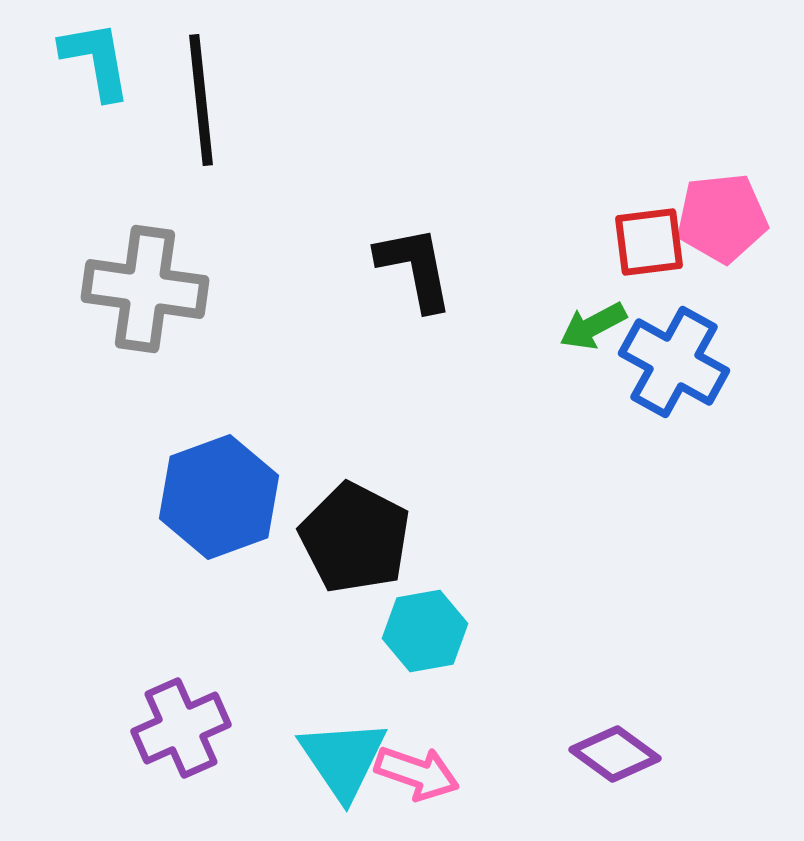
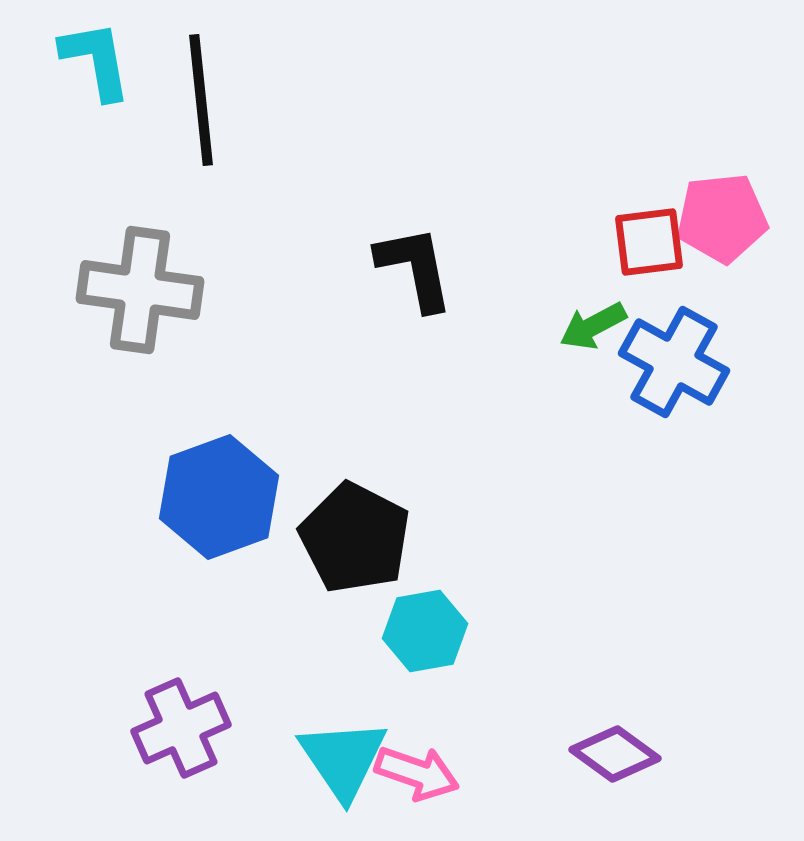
gray cross: moved 5 px left, 1 px down
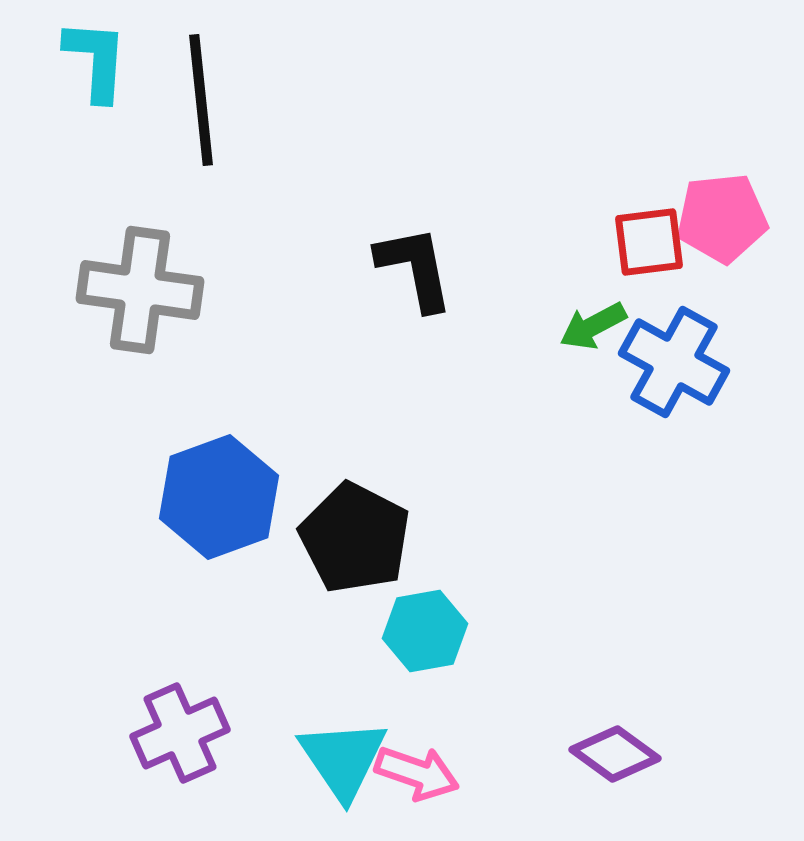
cyan L-shape: rotated 14 degrees clockwise
purple cross: moved 1 px left, 5 px down
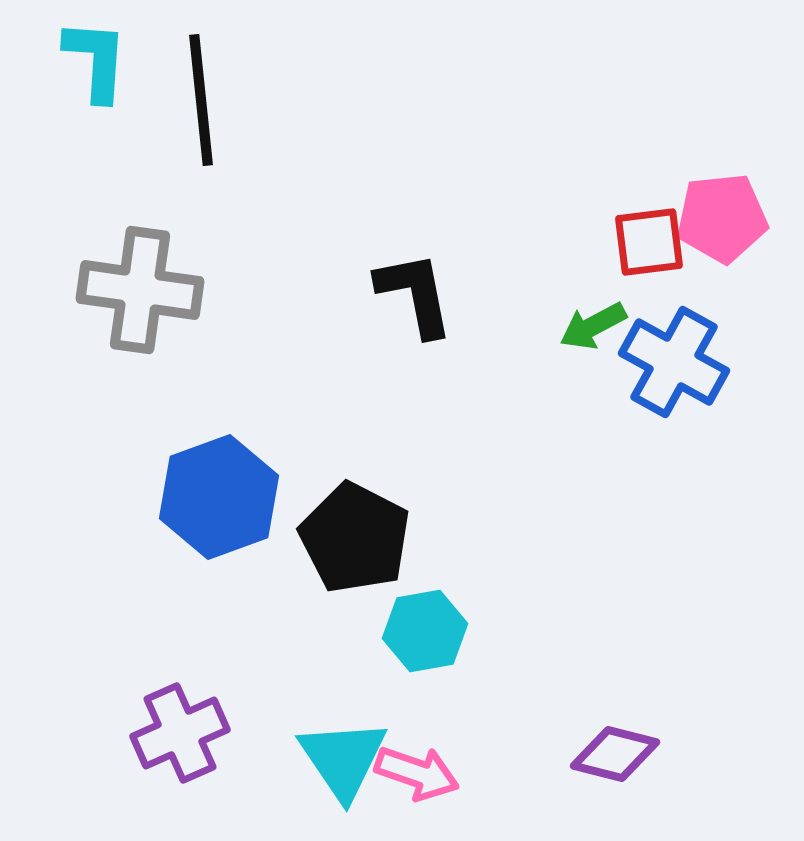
black L-shape: moved 26 px down
purple diamond: rotated 22 degrees counterclockwise
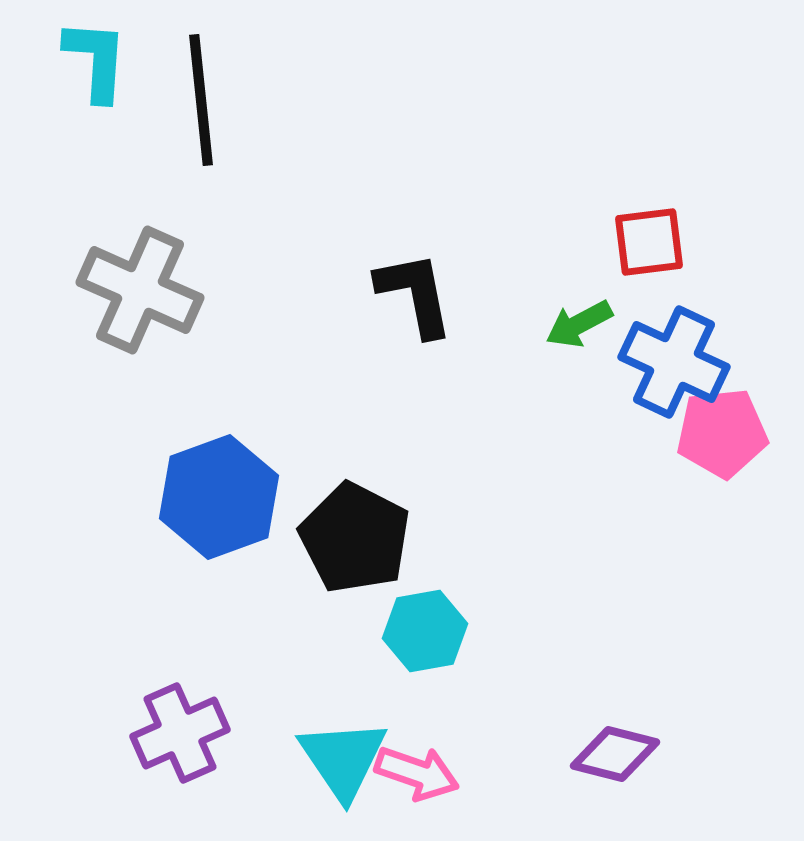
pink pentagon: moved 215 px down
gray cross: rotated 16 degrees clockwise
green arrow: moved 14 px left, 2 px up
blue cross: rotated 4 degrees counterclockwise
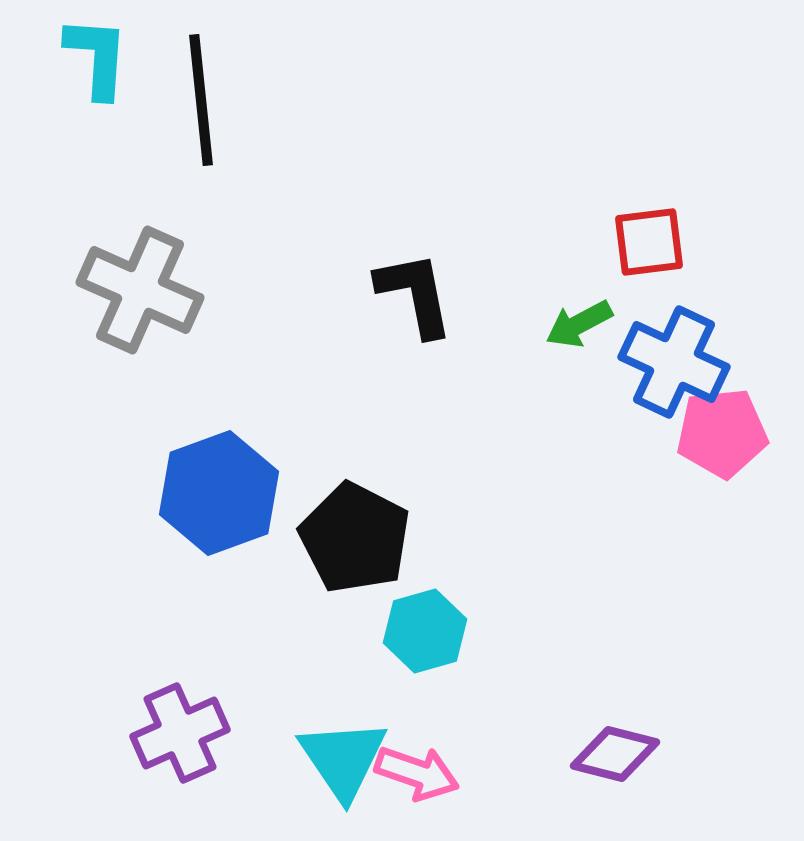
cyan L-shape: moved 1 px right, 3 px up
blue hexagon: moved 4 px up
cyan hexagon: rotated 6 degrees counterclockwise
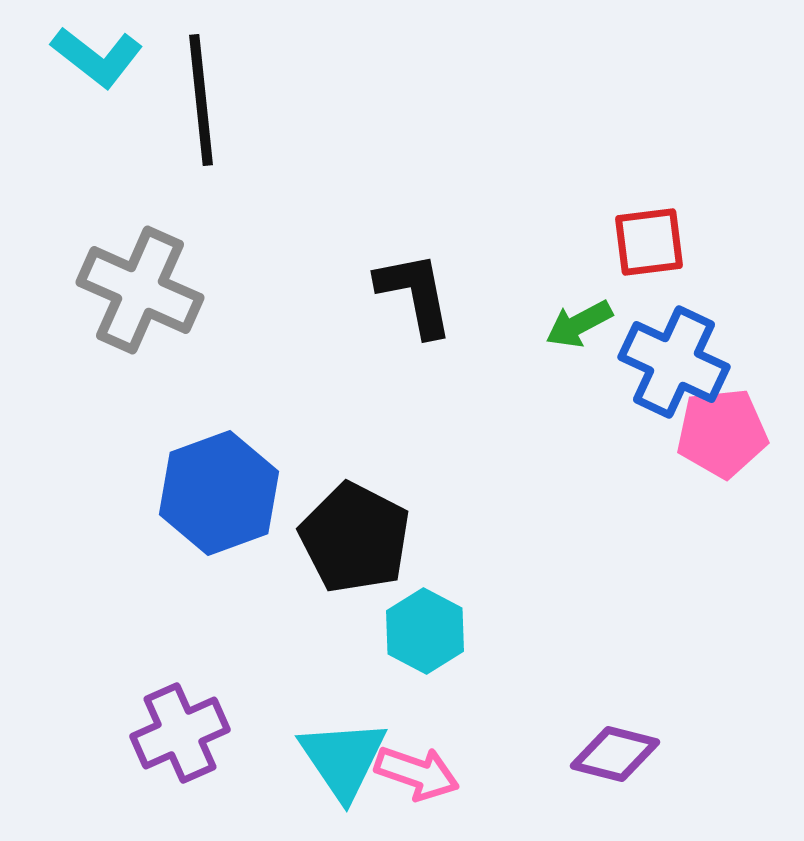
cyan L-shape: rotated 124 degrees clockwise
cyan hexagon: rotated 16 degrees counterclockwise
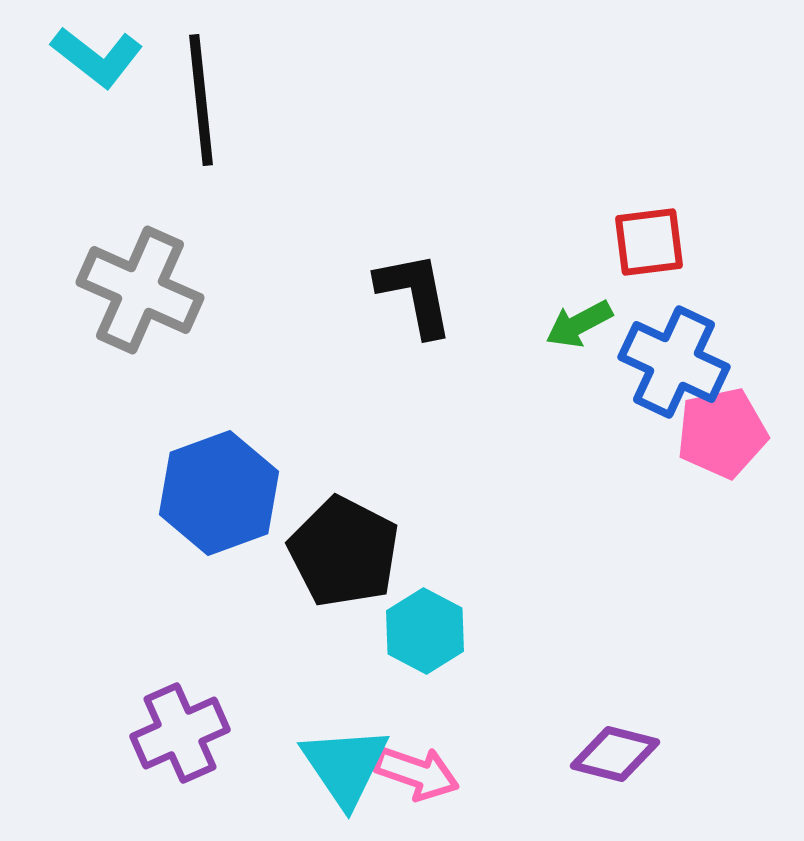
pink pentagon: rotated 6 degrees counterclockwise
black pentagon: moved 11 px left, 14 px down
cyan triangle: moved 2 px right, 7 px down
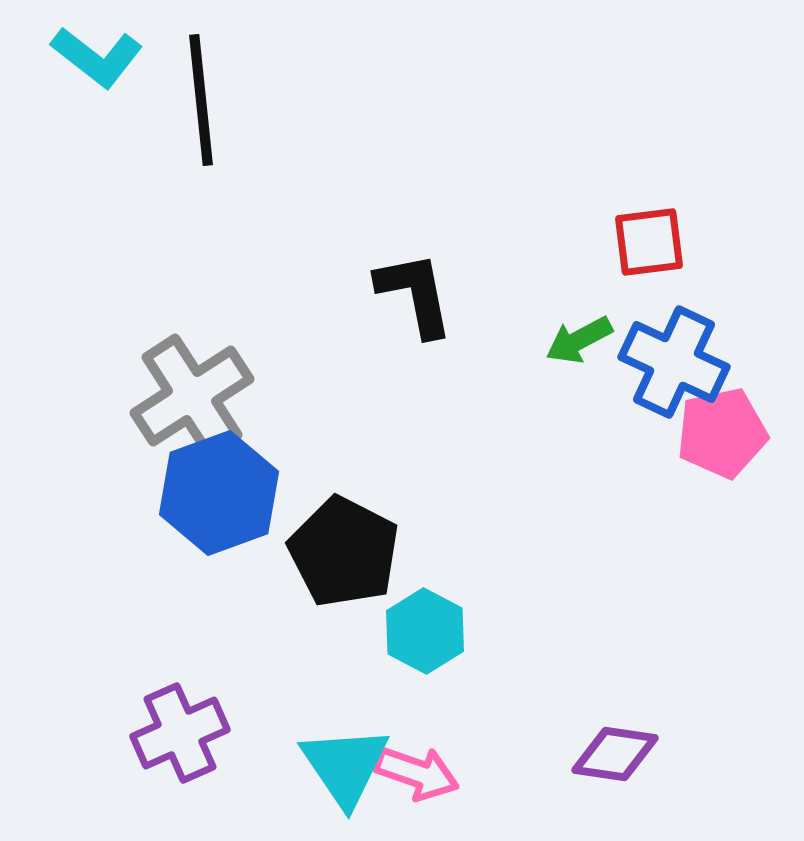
gray cross: moved 52 px right, 106 px down; rotated 33 degrees clockwise
green arrow: moved 16 px down
purple diamond: rotated 6 degrees counterclockwise
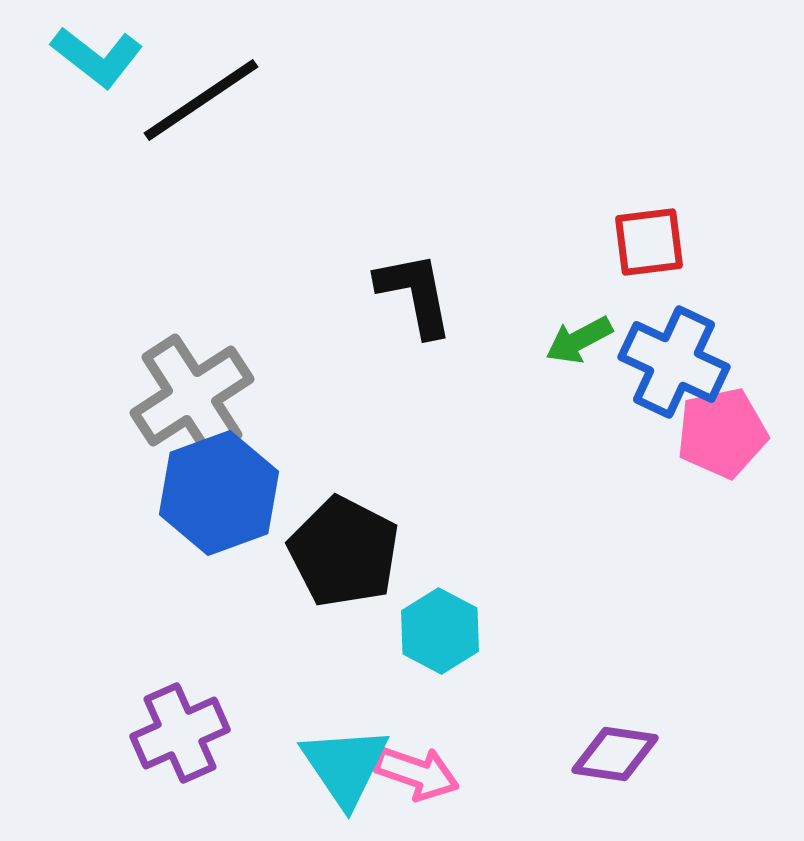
black line: rotated 62 degrees clockwise
cyan hexagon: moved 15 px right
